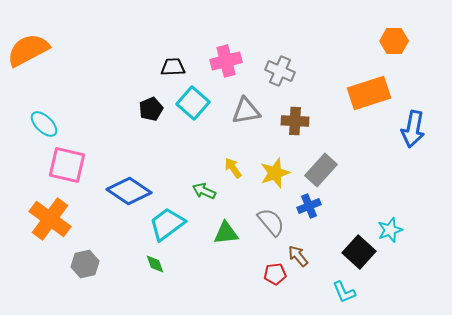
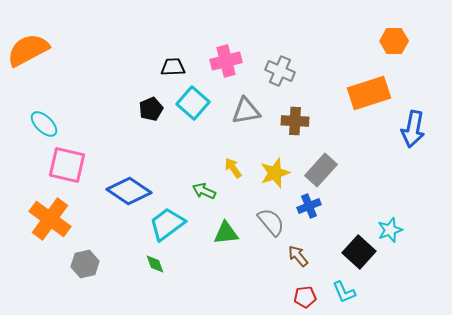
red pentagon: moved 30 px right, 23 px down
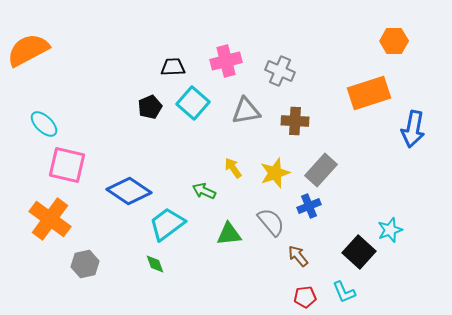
black pentagon: moved 1 px left, 2 px up
green triangle: moved 3 px right, 1 px down
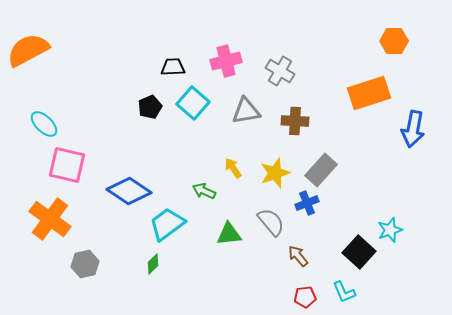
gray cross: rotated 8 degrees clockwise
blue cross: moved 2 px left, 3 px up
green diamond: moved 2 px left; rotated 65 degrees clockwise
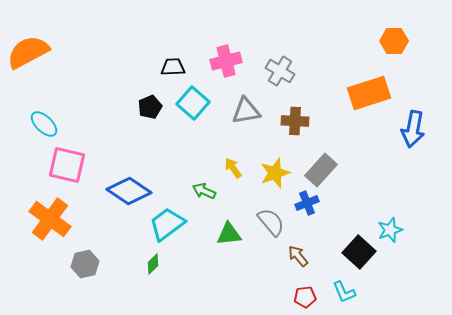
orange semicircle: moved 2 px down
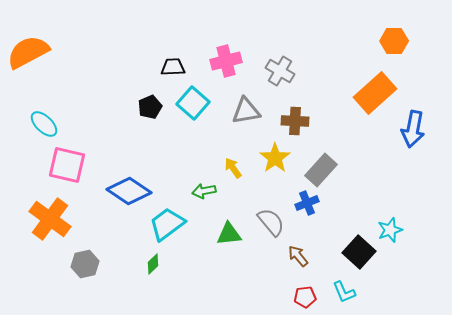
orange rectangle: moved 6 px right; rotated 24 degrees counterclockwise
yellow star: moved 15 px up; rotated 16 degrees counterclockwise
green arrow: rotated 35 degrees counterclockwise
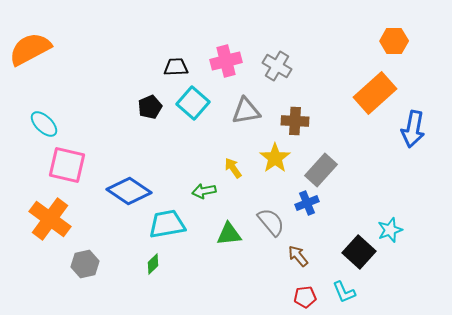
orange semicircle: moved 2 px right, 3 px up
black trapezoid: moved 3 px right
gray cross: moved 3 px left, 5 px up
cyan trapezoid: rotated 27 degrees clockwise
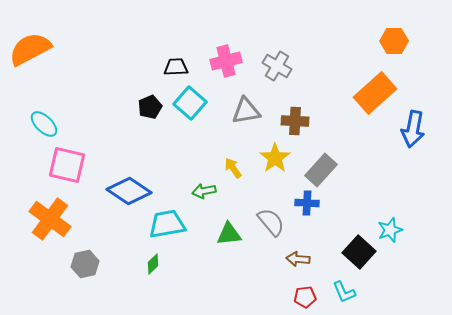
cyan square: moved 3 px left
blue cross: rotated 25 degrees clockwise
brown arrow: moved 3 px down; rotated 45 degrees counterclockwise
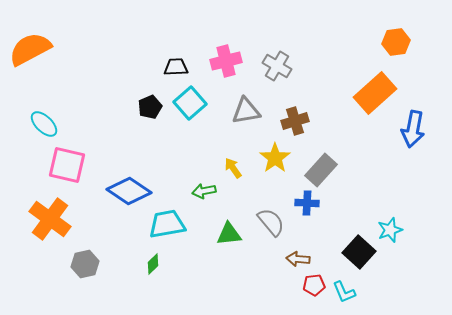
orange hexagon: moved 2 px right, 1 px down; rotated 8 degrees counterclockwise
cyan square: rotated 8 degrees clockwise
brown cross: rotated 20 degrees counterclockwise
red pentagon: moved 9 px right, 12 px up
